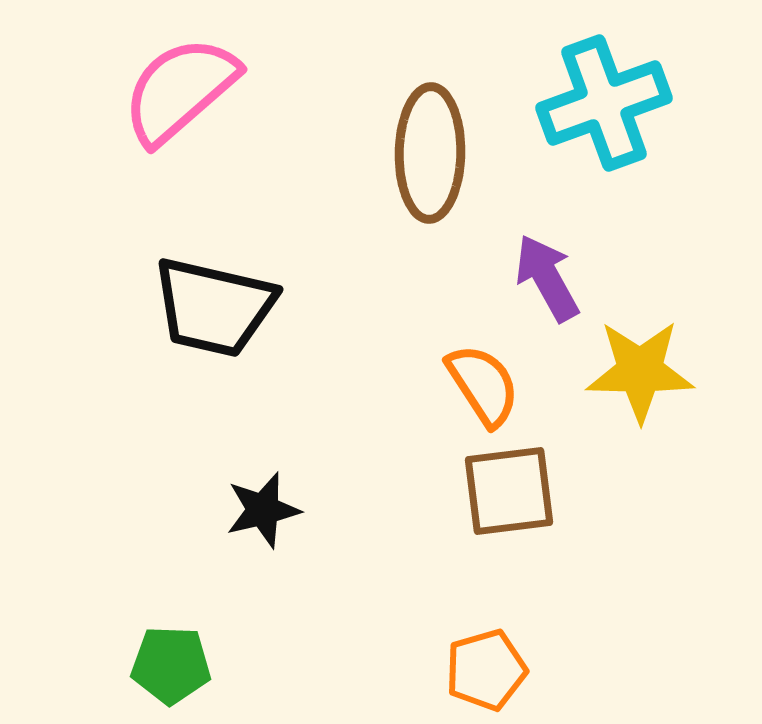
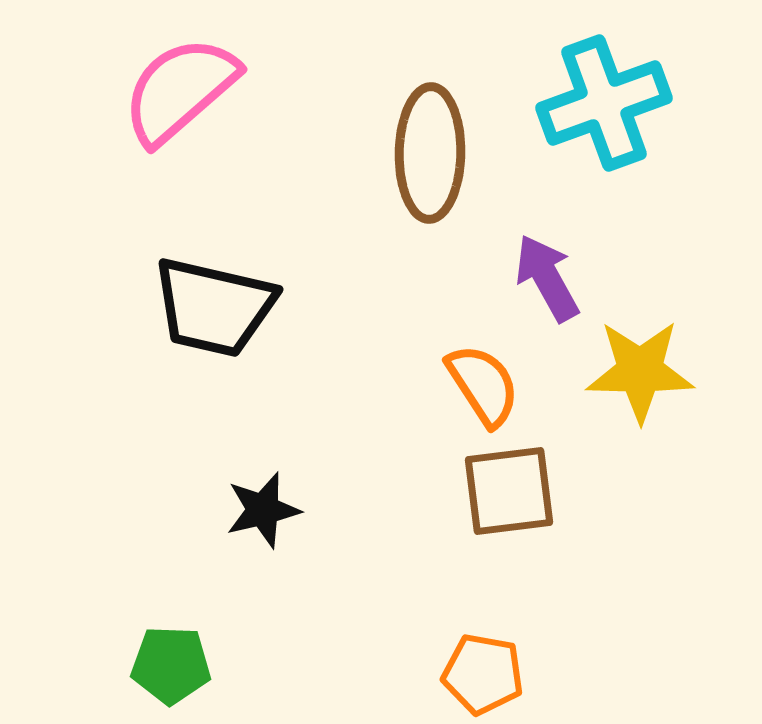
orange pentagon: moved 3 px left, 4 px down; rotated 26 degrees clockwise
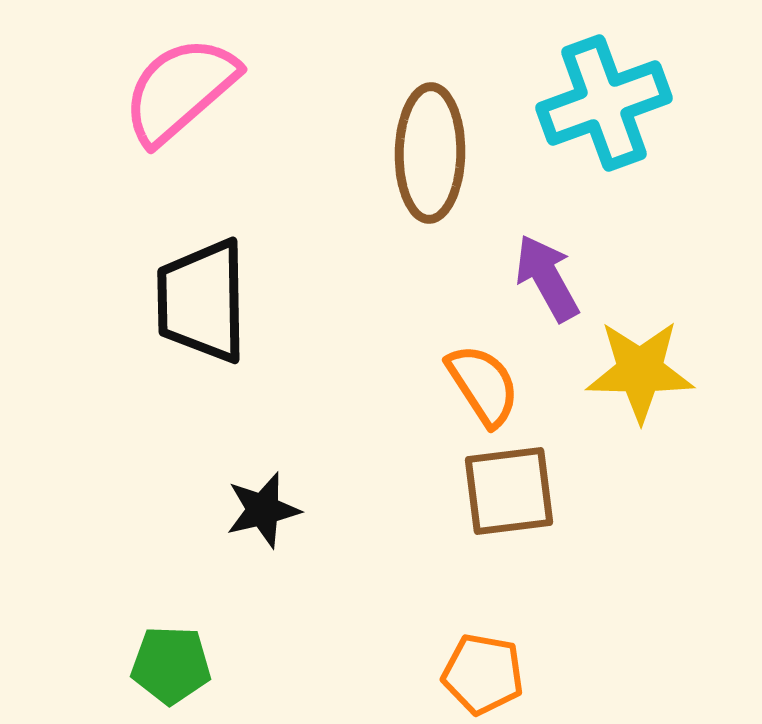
black trapezoid: moved 12 px left, 6 px up; rotated 76 degrees clockwise
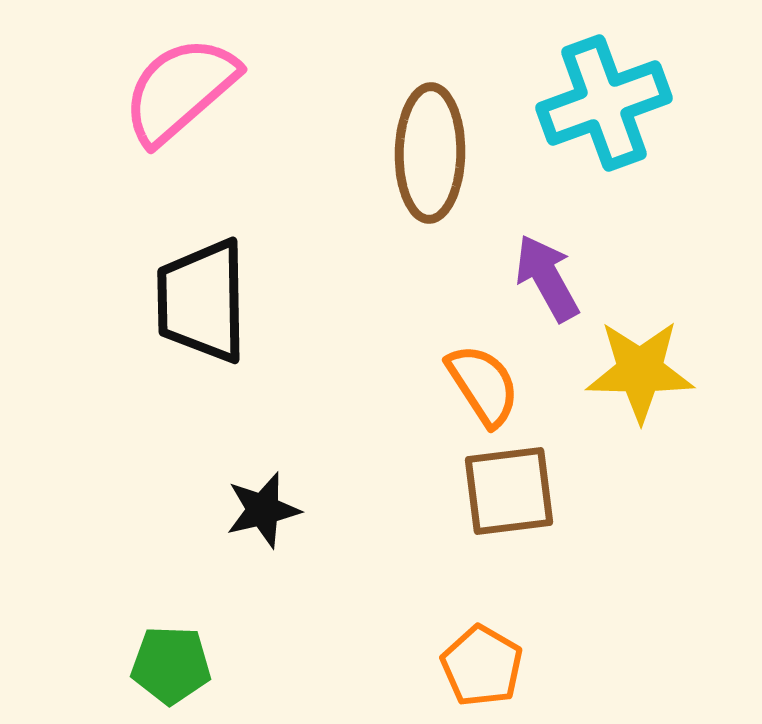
orange pentagon: moved 1 px left, 8 px up; rotated 20 degrees clockwise
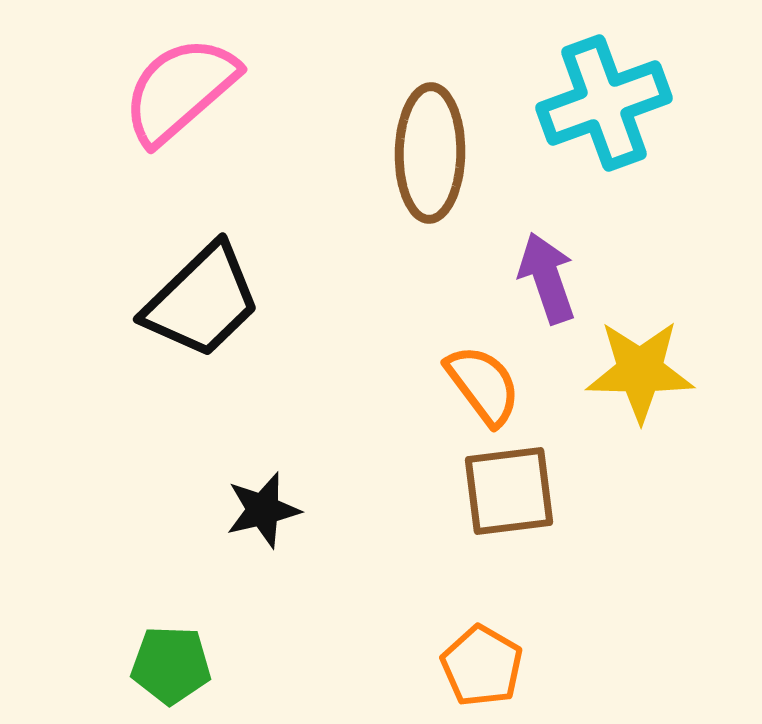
purple arrow: rotated 10 degrees clockwise
black trapezoid: rotated 133 degrees counterclockwise
orange semicircle: rotated 4 degrees counterclockwise
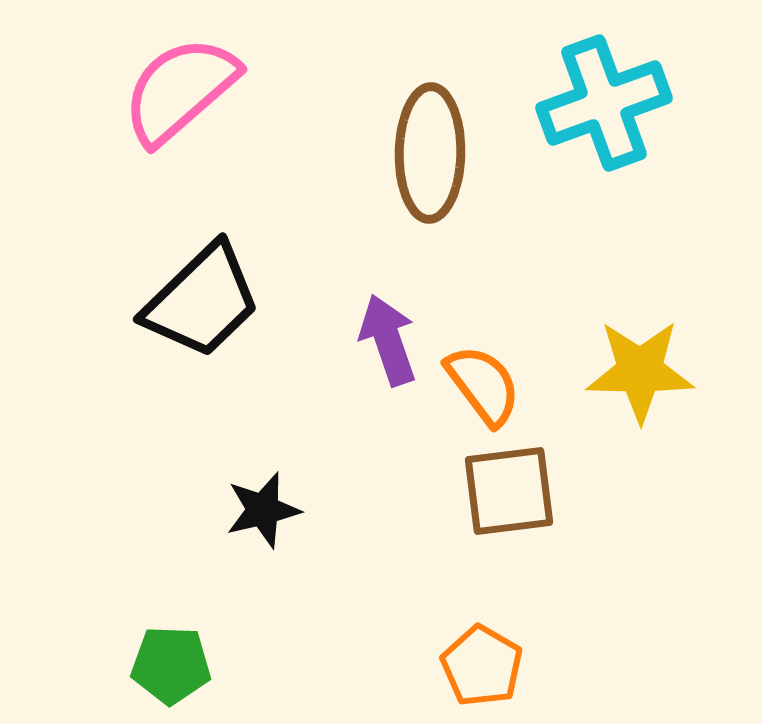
purple arrow: moved 159 px left, 62 px down
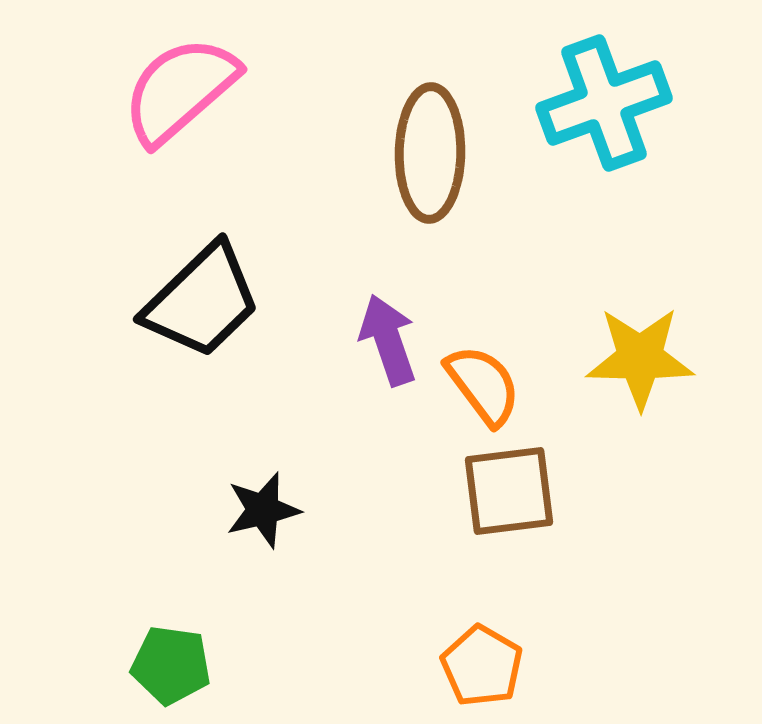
yellow star: moved 13 px up
green pentagon: rotated 6 degrees clockwise
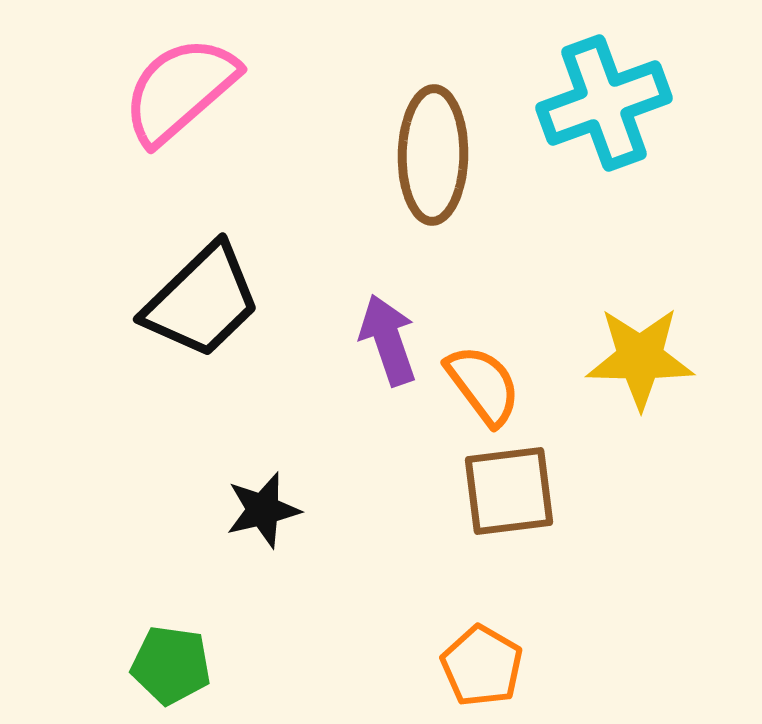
brown ellipse: moved 3 px right, 2 px down
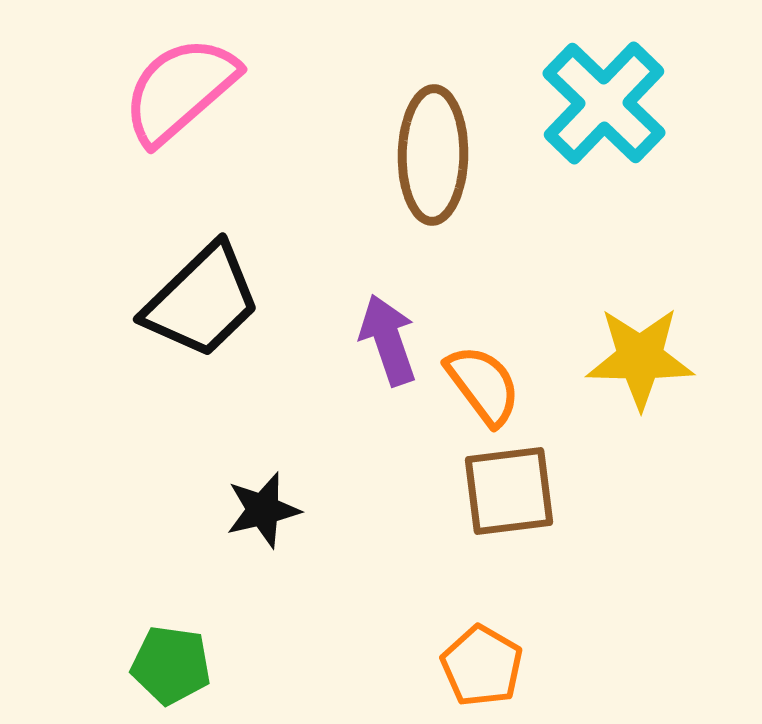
cyan cross: rotated 26 degrees counterclockwise
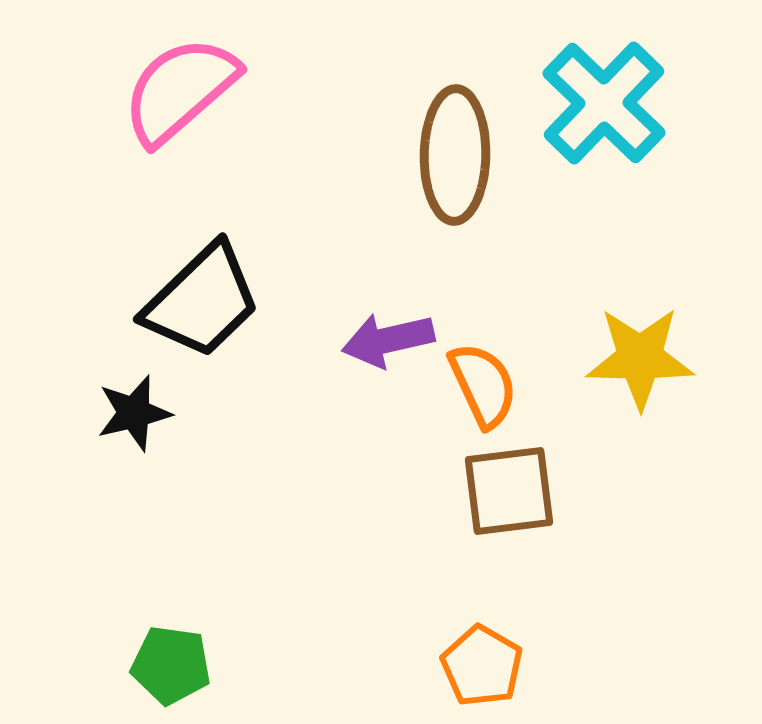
brown ellipse: moved 22 px right
purple arrow: rotated 84 degrees counterclockwise
orange semicircle: rotated 12 degrees clockwise
black star: moved 129 px left, 97 px up
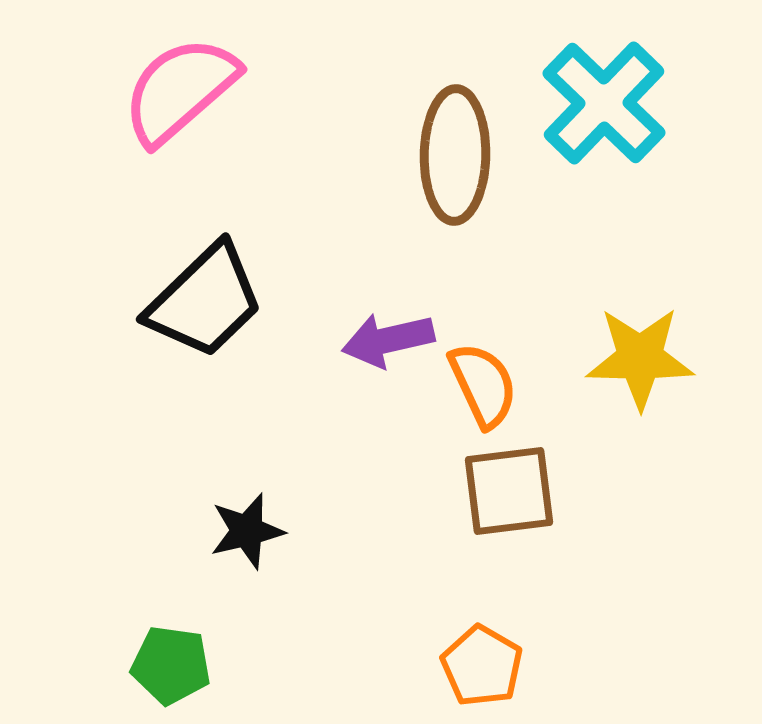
black trapezoid: moved 3 px right
black star: moved 113 px right, 118 px down
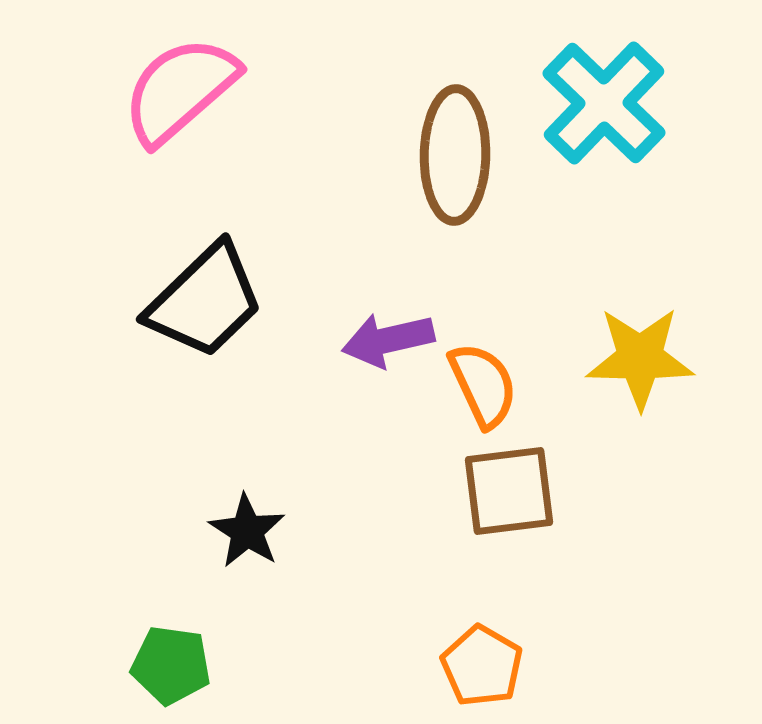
black star: rotated 26 degrees counterclockwise
